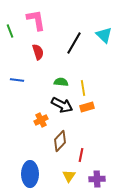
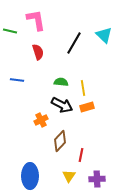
green line: rotated 56 degrees counterclockwise
blue ellipse: moved 2 px down
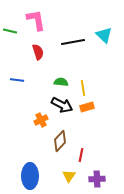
black line: moved 1 px left, 1 px up; rotated 50 degrees clockwise
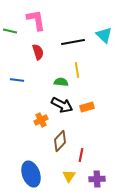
yellow line: moved 6 px left, 18 px up
blue ellipse: moved 1 px right, 2 px up; rotated 20 degrees counterclockwise
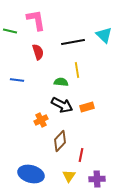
blue ellipse: rotated 55 degrees counterclockwise
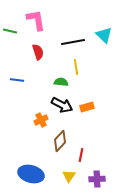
yellow line: moved 1 px left, 3 px up
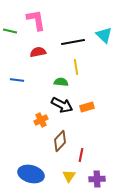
red semicircle: rotated 84 degrees counterclockwise
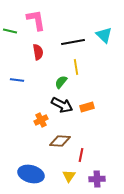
red semicircle: rotated 91 degrees clockwise
green semicircle: rotated 56 degrees counterclockwise
brown diamond: rotated 50 degrees clockwise
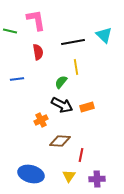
blue line: moved 1 px up; rotated 16 degrees counterclockwise
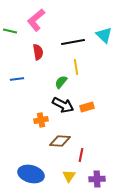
pink L-shape: rotated 120 degrees counterclockwise
black arrow: moved 1 px right
orange cross: rotated 16 degrees clockwise
